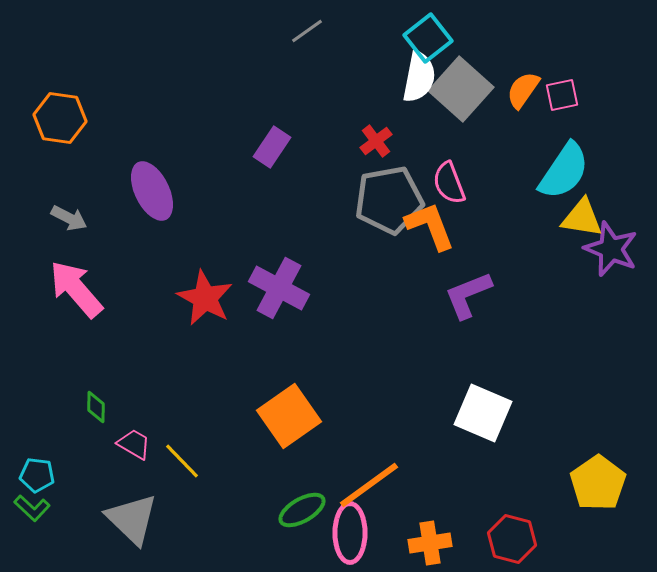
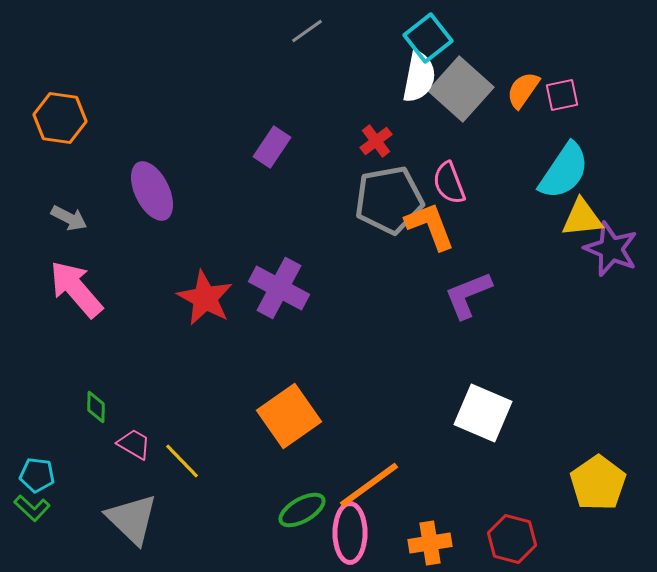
yellow triangle: rotated 15 degrees counterclockwise
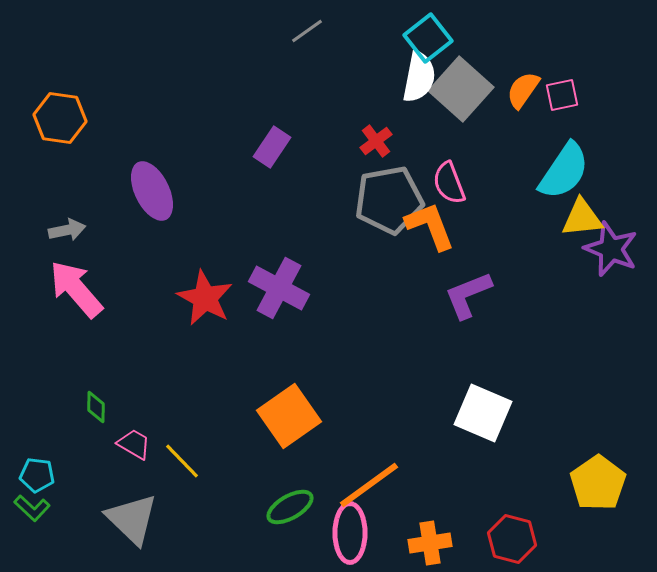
gray arrow: moved 2 px left, 12 px down; rotated 39 degrees counterclockwise
green ellipse: moved 12 px left, 3 px up
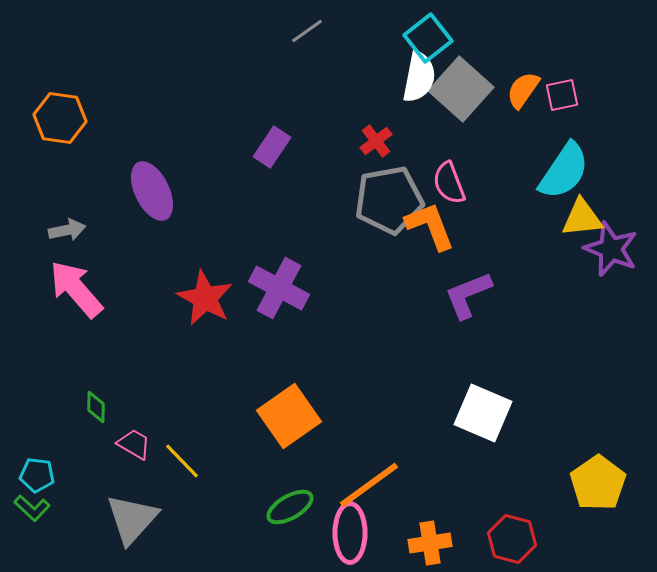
gray triangle: rotated 28 degrees clockwise
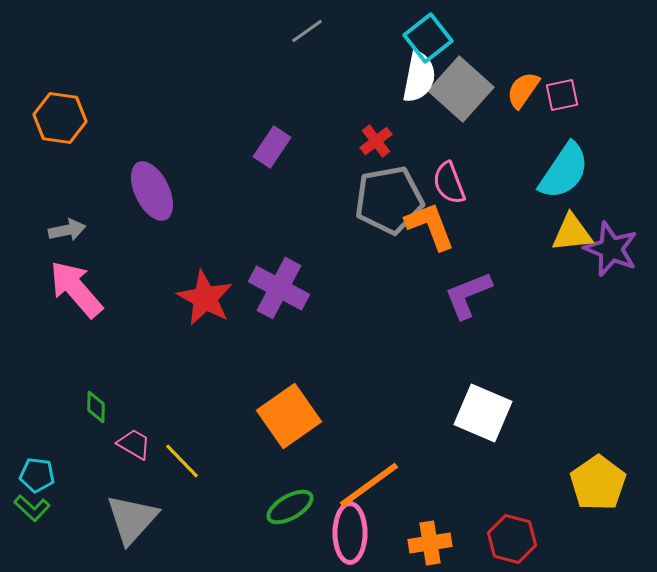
yellow triangle: moved 10 px left, 15 px down
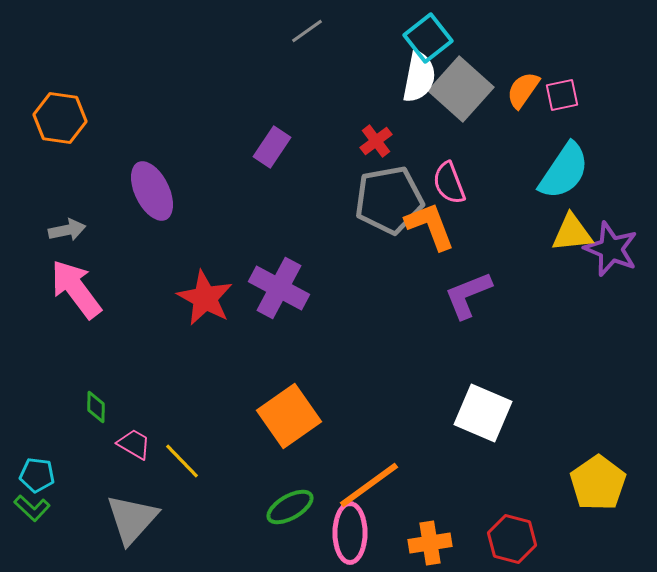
pink arrow: rotated 4 degrees clockwise
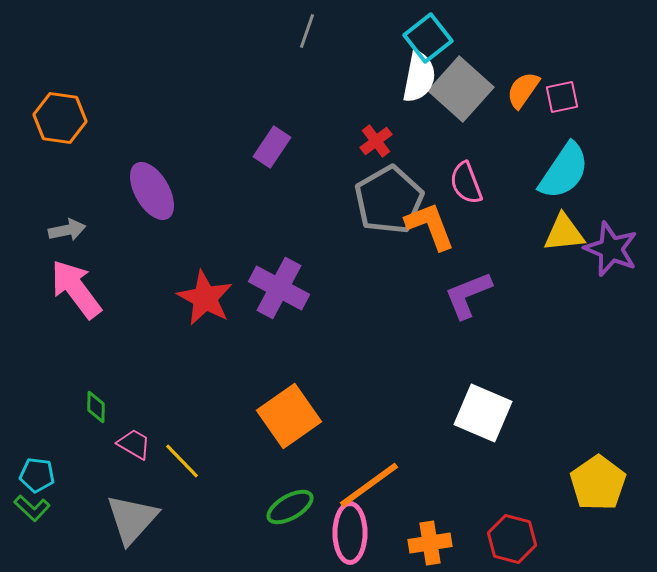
gray line: rotated 36 degrees counterclockwise
pink square: moved 2 px down
pink semicircle: moved 17 px right
purple ellipse: rotated 4 degrees counterclockwise
gray pentagon: rotated 20 degrees counterclockwise
yellow triangle: moved 8 px left
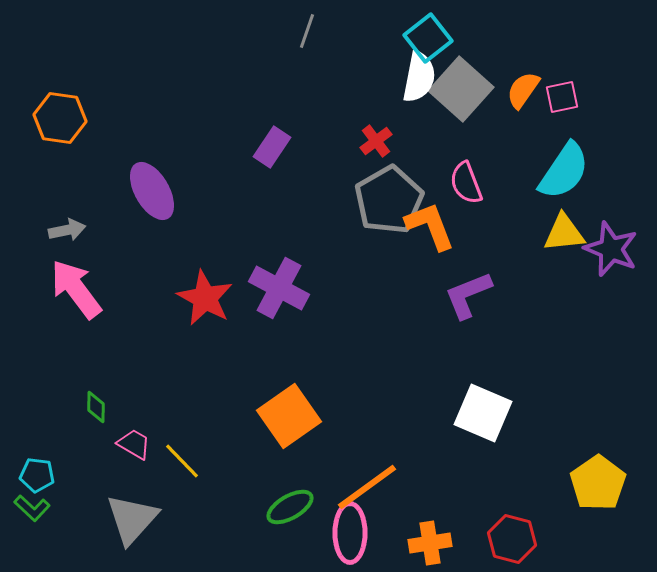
orange line: moved 2 px left, 2 px down
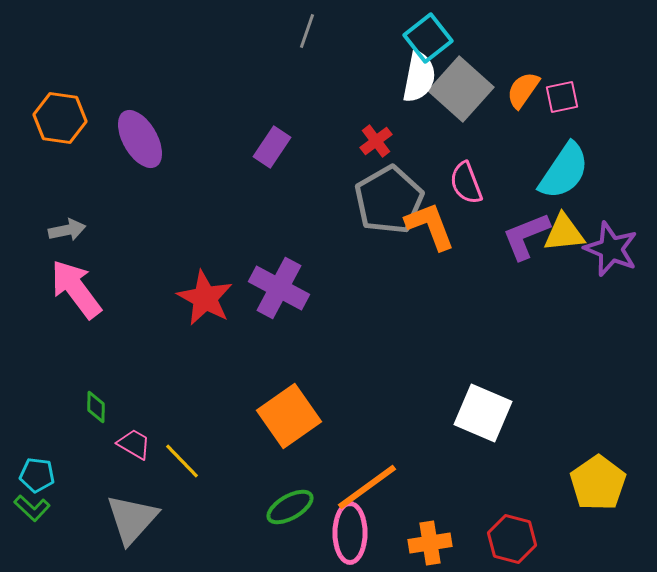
purple ellipse: moved 12 px left, 52 px up
purple L-shape: moved 58 px right, 59 px up
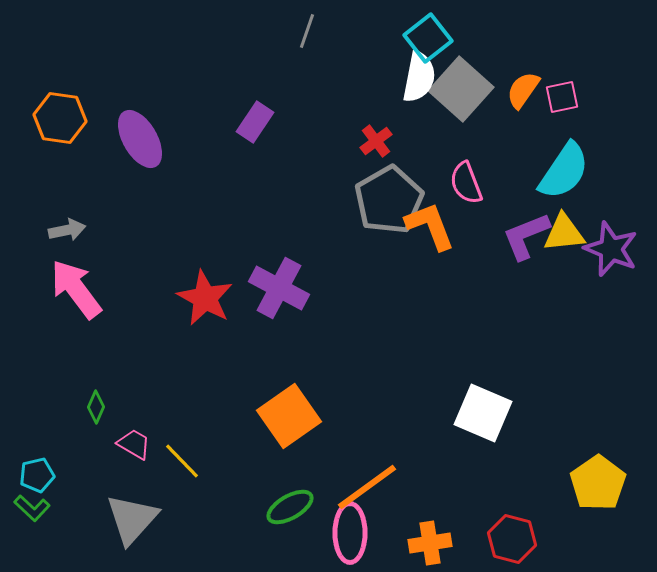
purple rectangle: moved 17 px left, 25 px up
green diamond: rotated 24 degrees clockwise
cyan pentagon: rotated 20 degrees counterclockwise
